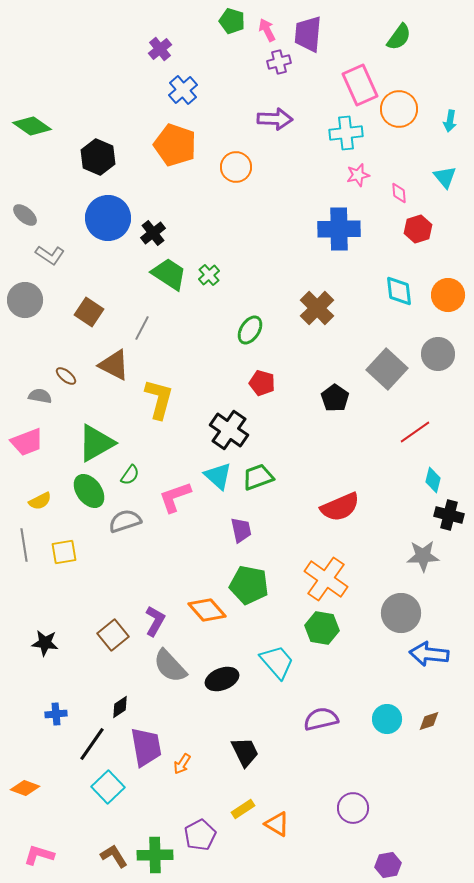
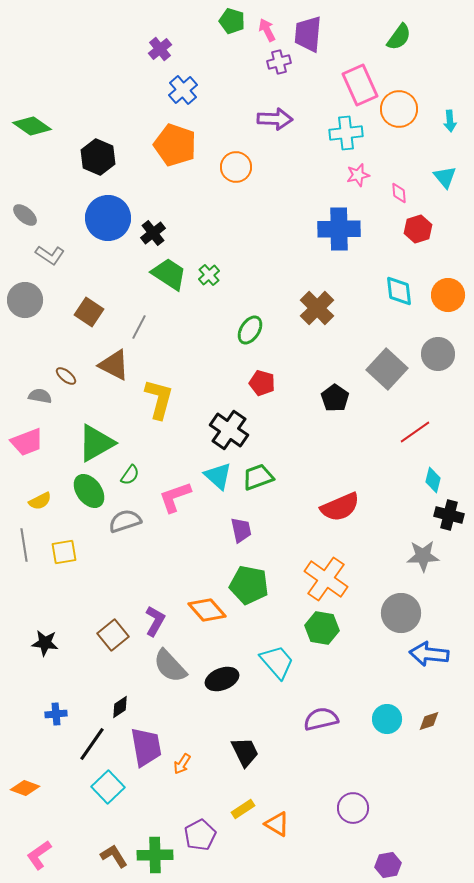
cyan arrow at (450, 121): rotated 15 degrees counterclockwise
gray line at (142, 328): moved 3 px left, 1 px up
pink L-shape at (39, 855): rotated 52 degrees counterclockwise
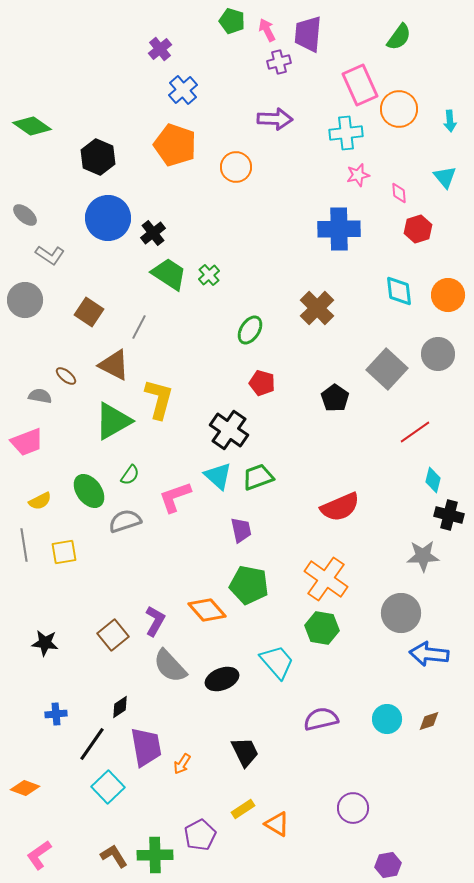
green triangle at (96, 443): moved 17 px right, 22 px up
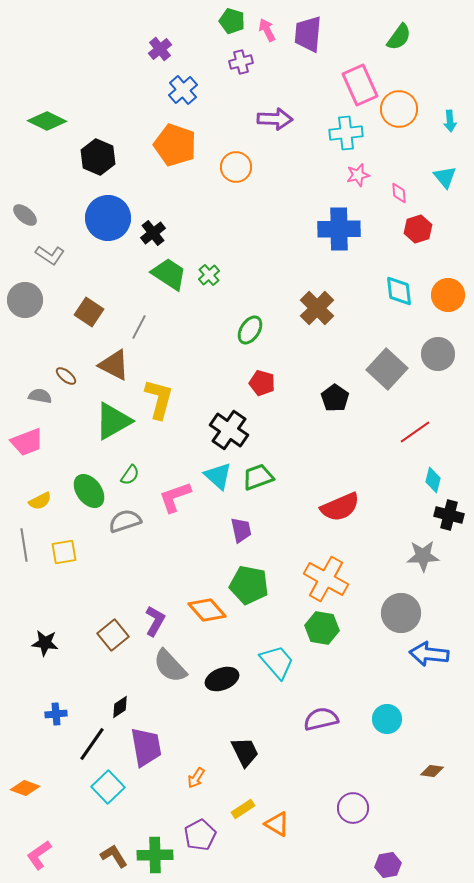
purple cross at (279, 62): moved 38 px left
green diamond at (32, 126): moved 15 px right, 5 px up; rotated 9 degrees counterclockwise
orange cross at (326, 579): rotated 6 degrees counterclockwise
brown diamond at (429, 721): moved 3 px right, 50 px down; rotated 25 degrees clockwise
orange arrow at (182, 764): moved 14 px right, 14 px down
